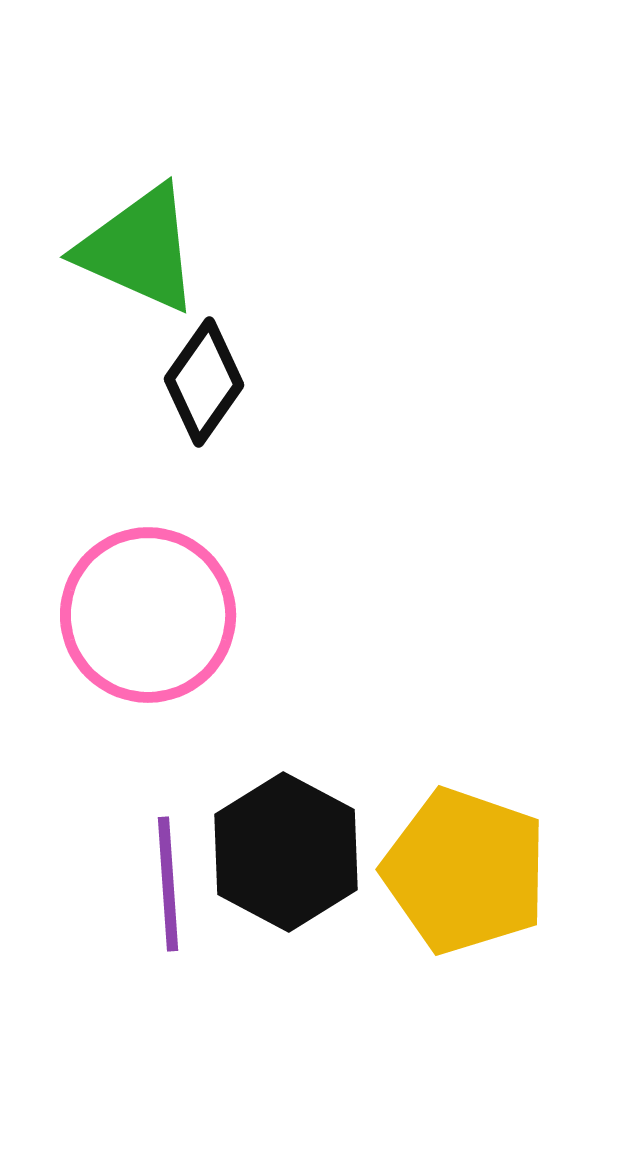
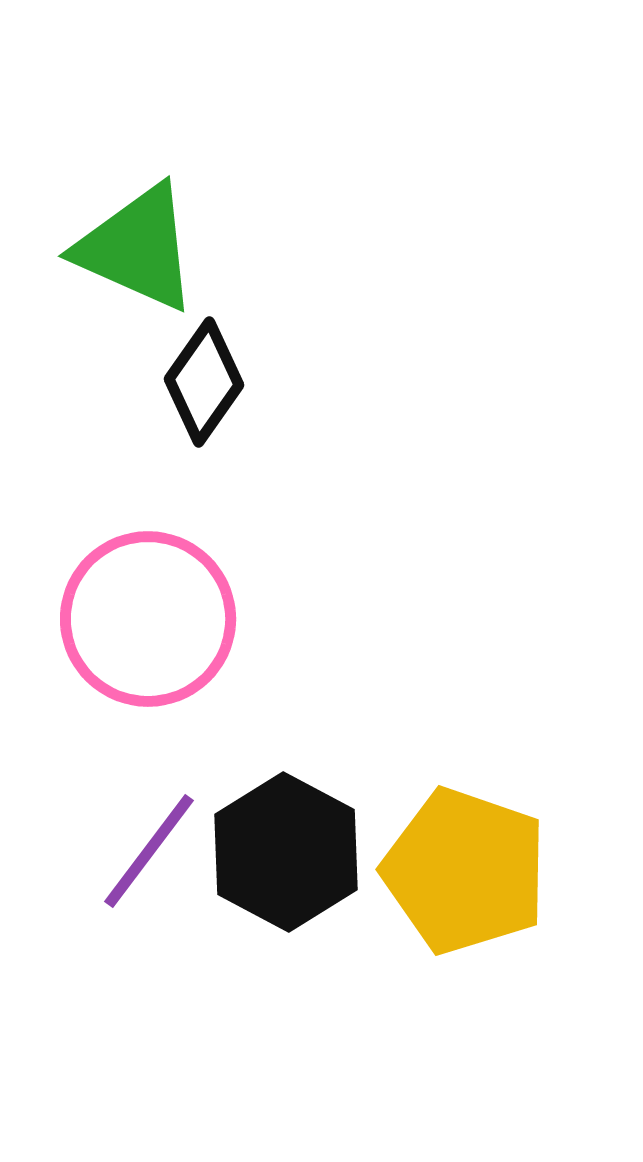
green triangle: moved 2 px left, 1 px up
pink circle: moved 4 px down
purple line: moved 19 px left, 33 px up; rotated 41 degrees clockwise
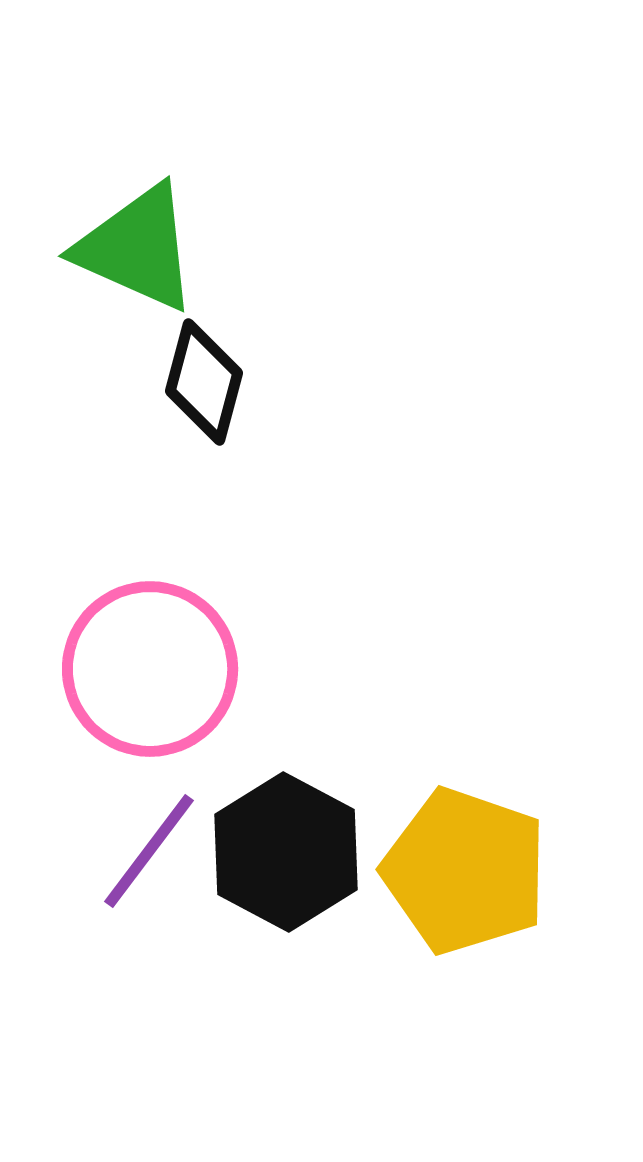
black diamond: rotated 20 degrees counterclockwise
pink circle: moved 2 px right, 50 px down
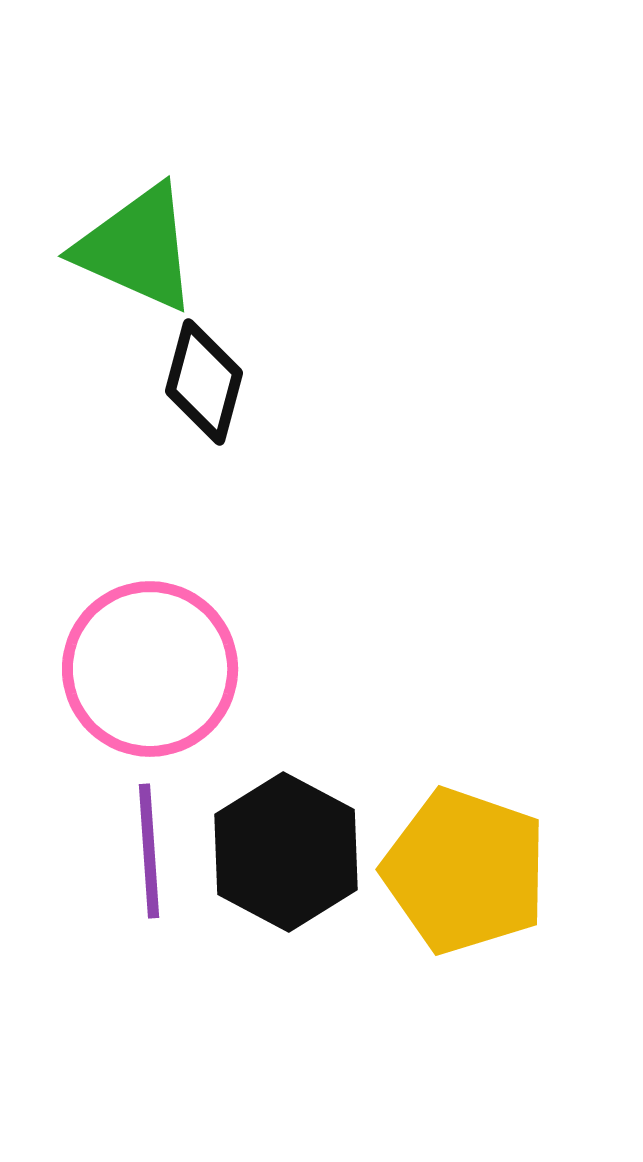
purple line: rotated 41 degrees counterclockwise
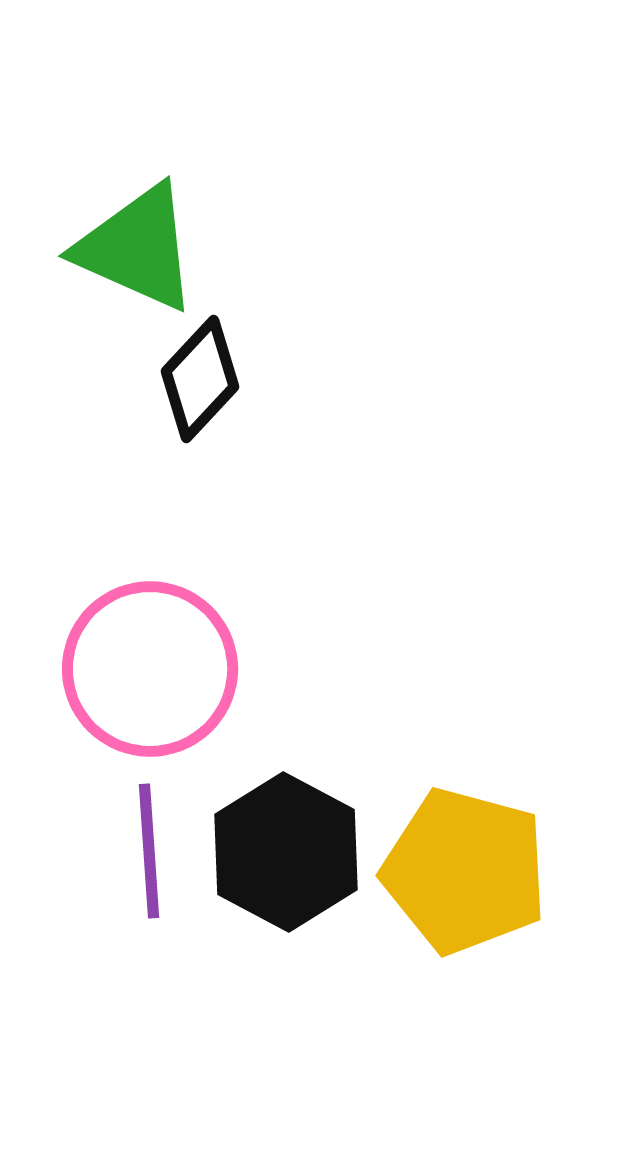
black diamond: moved 4 px left, 3 px up; rotated 28 degrees clockwise
yellow pentagon: rotated 4 degrees counterclockwise
